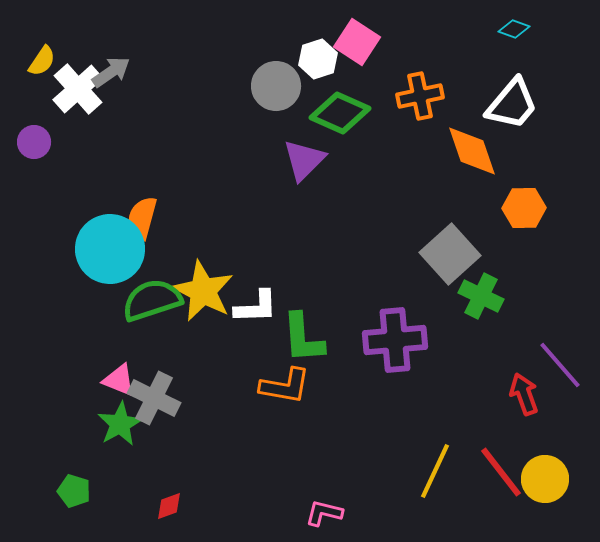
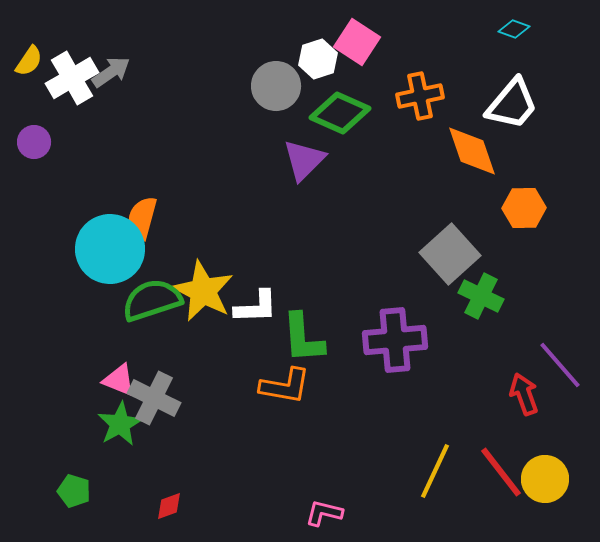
yellow semicircle: moved 13 px left
white cross: moved 6 px left, 11 px up; rotated 12 degrees clockwise
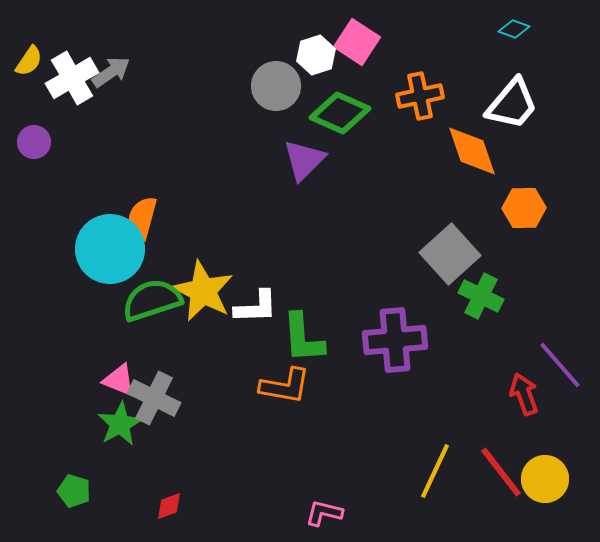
white hexagon: moved 2 px left, 4 px up
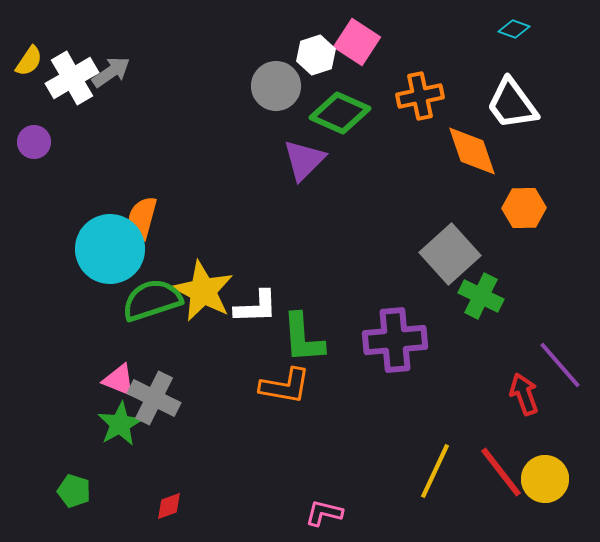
white trapezoid: rotated 104 degrees clockwise
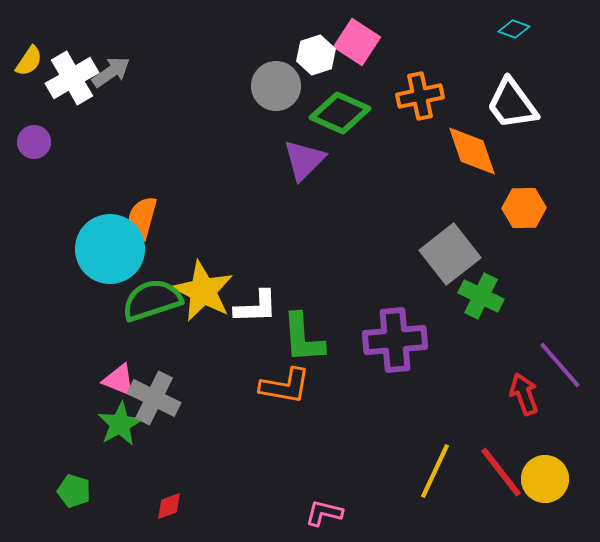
gray square: rotated 4 degrees clockwise
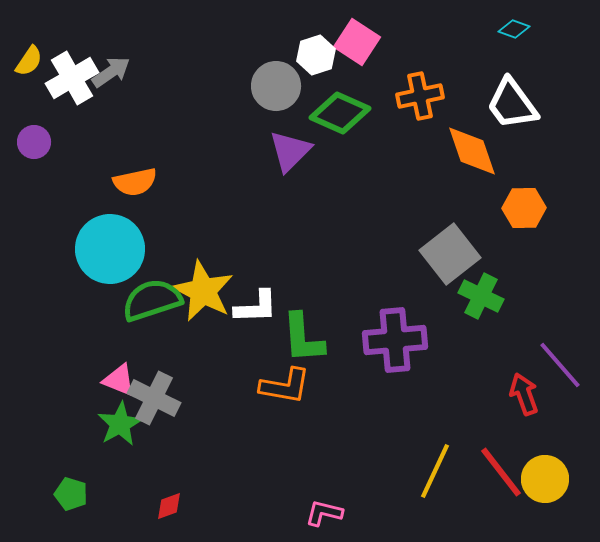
purple triangle: moved 14 px left, 9 px up
orange semicircle: moved 7 px left, 36 px up; rotated 117 degrees counterclockwise
green pentagon: moved 3 px left, 3 px down
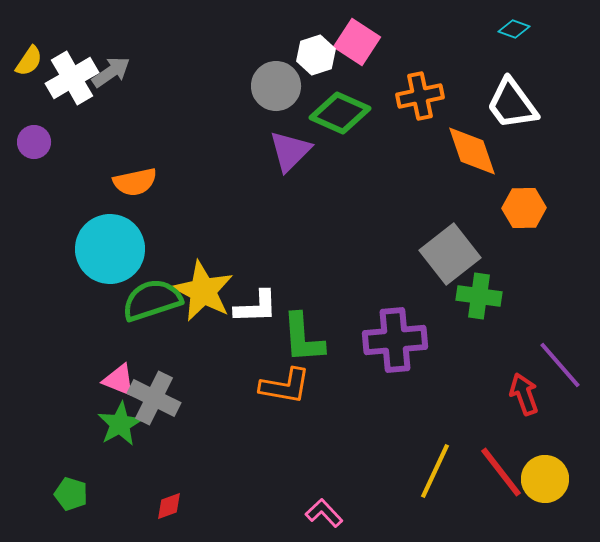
green cross: moved 2 px left; rotated 18 degrees counterclockwise
pink L-shape: rotated 33 degrees clockwise
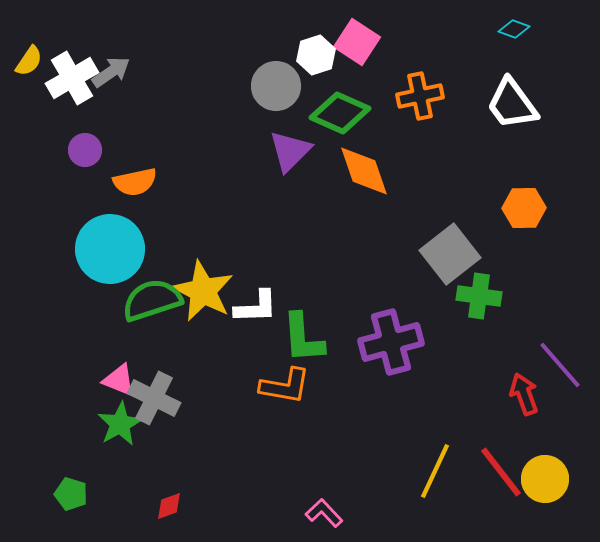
purple circle: moved 51 px right, 8 px down
orange diamond: moved 108 px left, 20 px down
purple cross: moved 4 px left, 2 px down; rotated 10 degrees counterclockwise
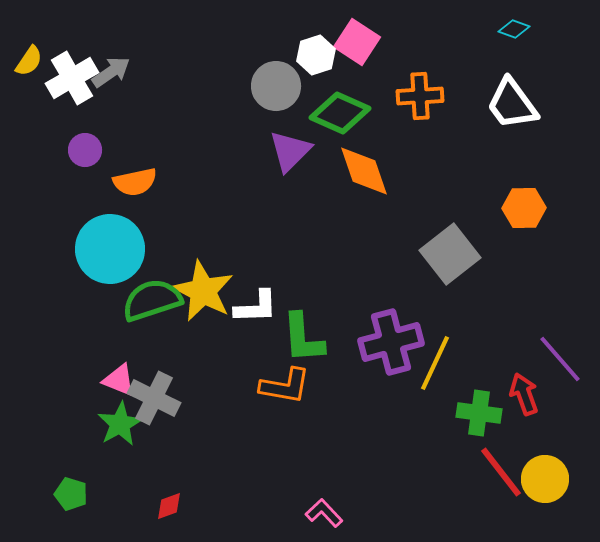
orange cross: rotated 9 degrees clockwise
green cross: moved 117 px down
purple line: moved 6 px up
yellow line: moved 108 px up
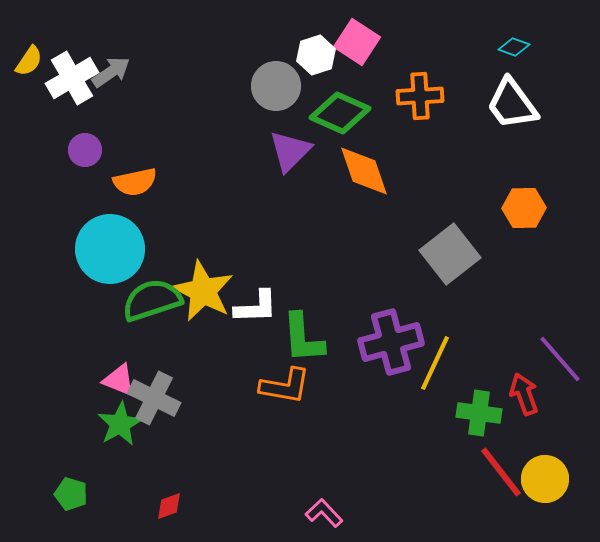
cyan diamond: moved 18 px down
